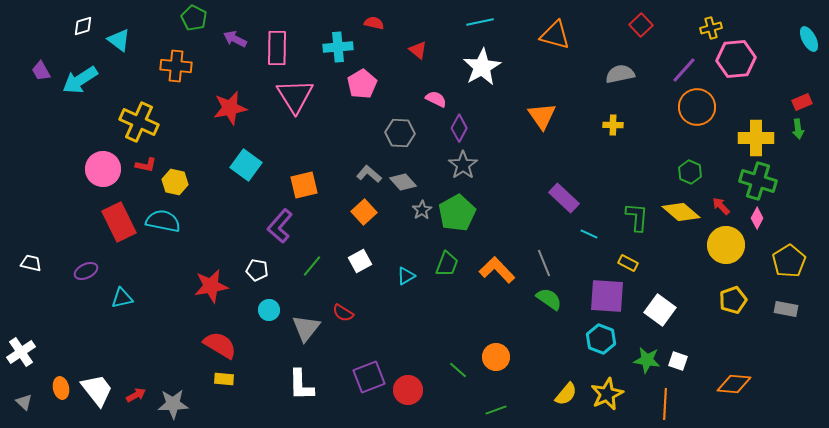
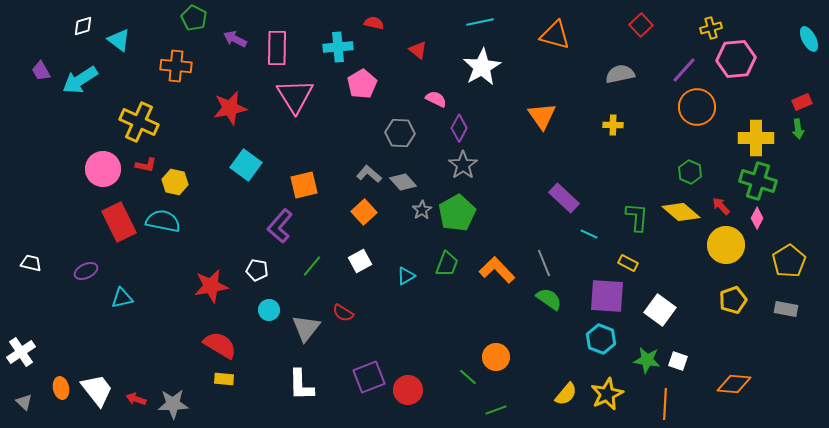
green line at (458, 370): moved 10 px right, 7 px down
red arrow at (136, 395): moved 4 px down; rotated 132 degrees counterclockwise
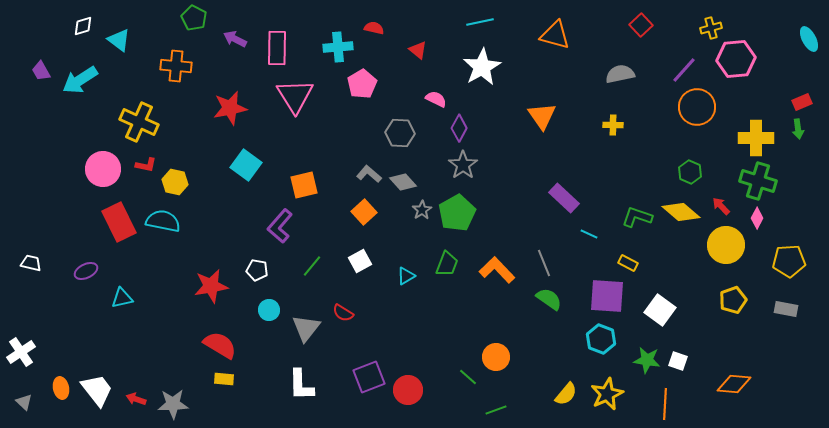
red semicircle at (374, 23): moved 5 px down
green L-shape at (637, 217): rotated 76 degrees counterclockwise
yellow pentagon at (789, 261): rotated 28 degrees clockwise
